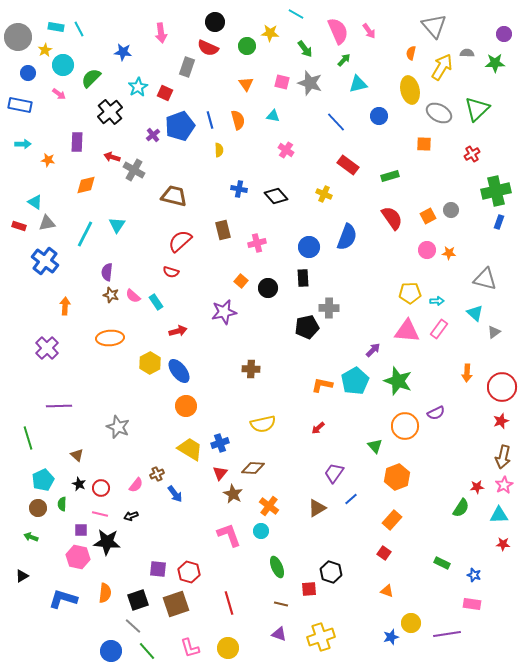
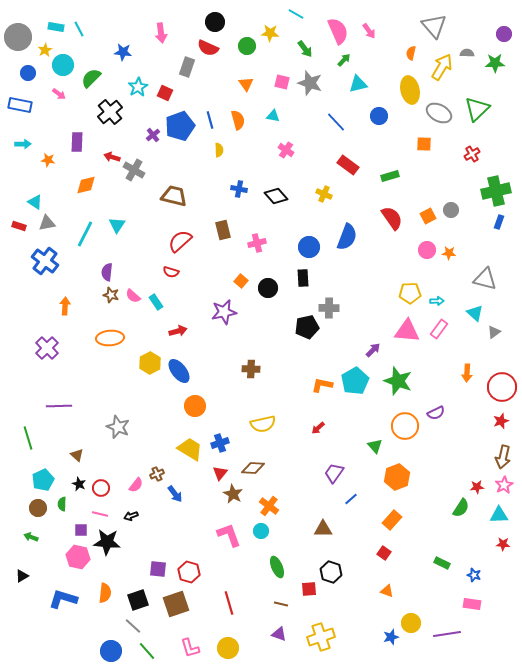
orange circle at (186, 406): moved 9 px right
brown triangle at (317, 508): moved 6 px right, 21 px down; rotated 30 degrees clockwise
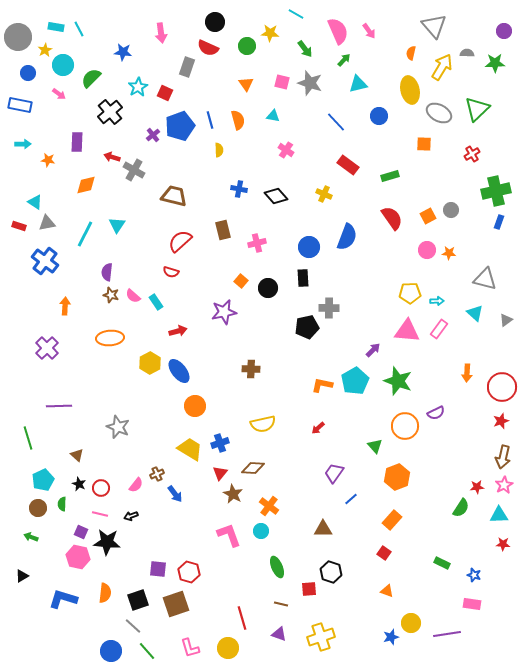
purple circle at (504, 34): moved 3 px up
gray triangle at (494, 332): moved 12 px right, 12 px up
purple square at (81, 530): moved 2 px down; rotated 24 degrees clockwise
red line at (229, 603): moved 13 px right, 15 px down
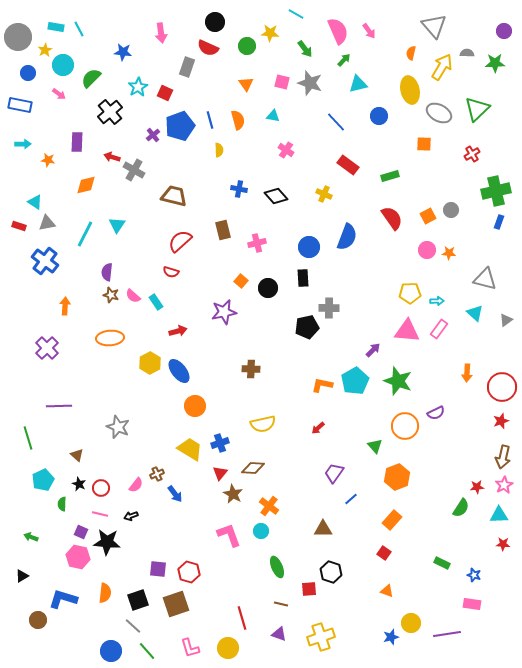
brown circle at (38, 508): moved 112 px down
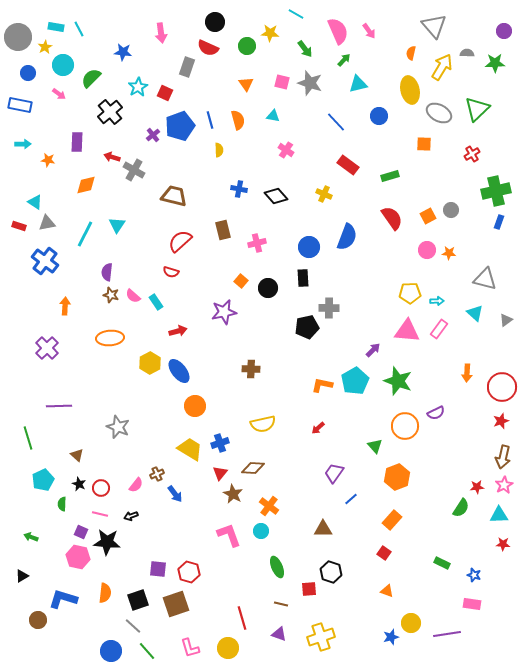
yellow star at (45, 50): moved 3 px up
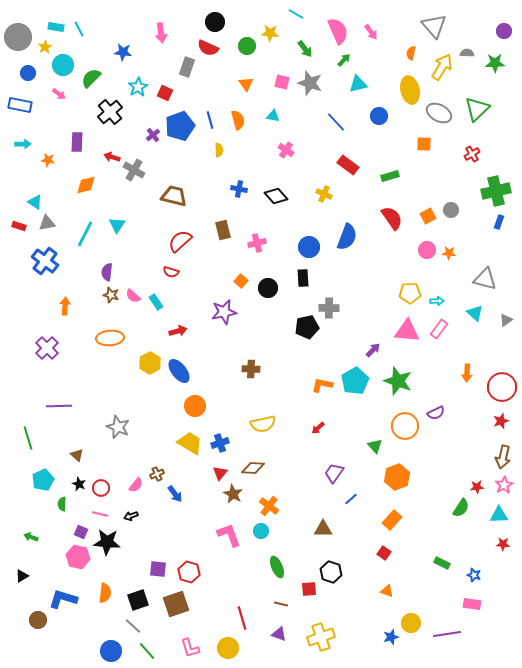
pink arrow at (369, 31): moved 2 px right, 1 px down
yellow trapezoid at (190, 449): moved 6 px up
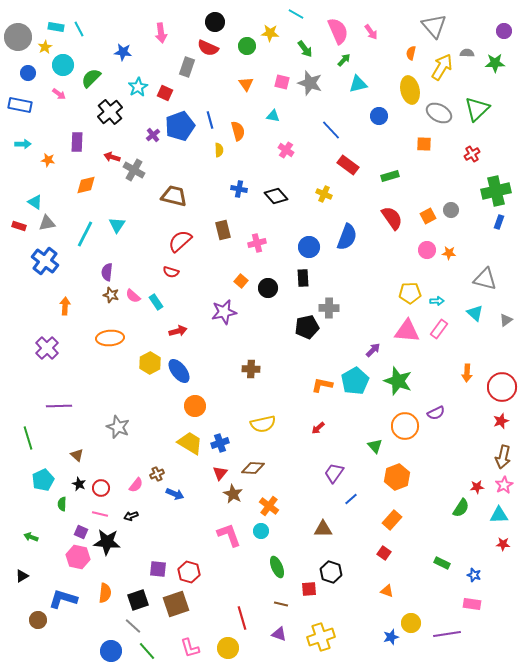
orange semicircle at (238, 120): moved 11 px down
blue line at (336, 122): moved 5 px left, 8 px down
blue arrow at (175, 494): rotated 30 degrees counterclockwise
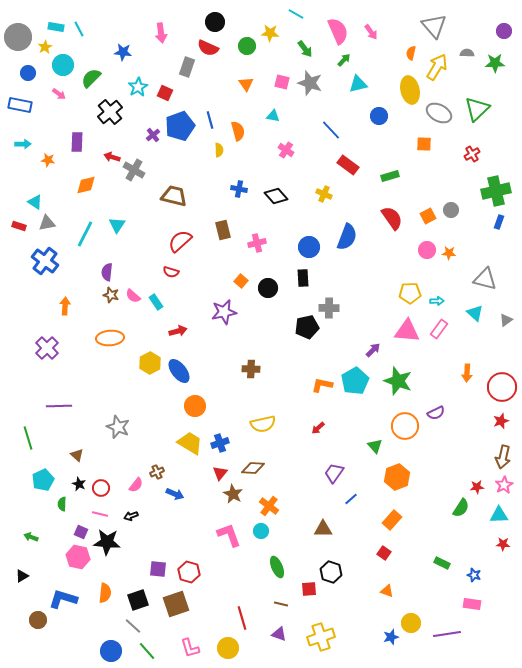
yellow arrow at (442, 67): moved 5 px left
brown cross at (157, 474): moved 2 px up
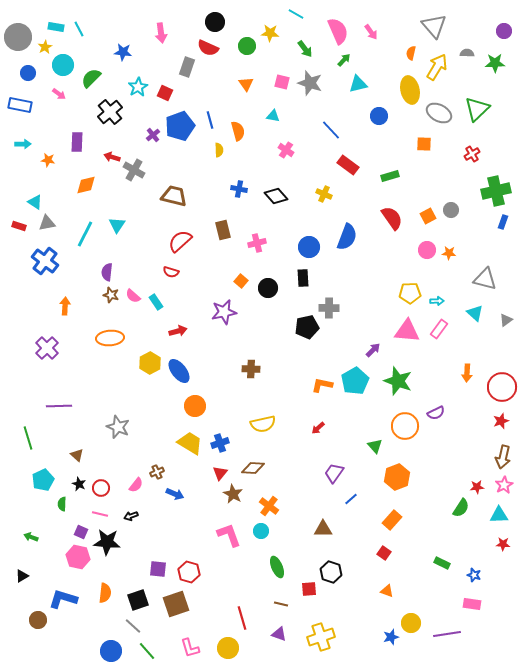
blue rectangle at (499, 222): moved 4 px right
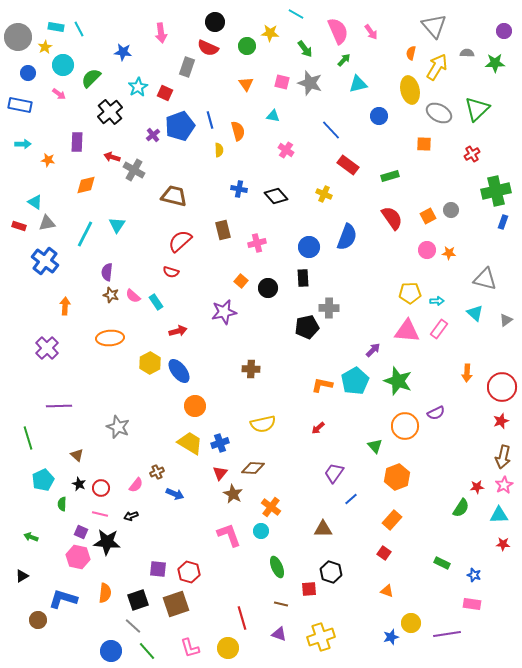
orange cross at (269, 506): moved 2 px right, 1 px down
